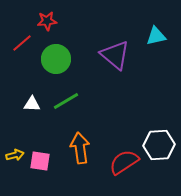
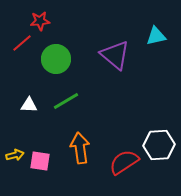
red star: moved 7 px left
white triangle: moved 3 px left, 1 px down
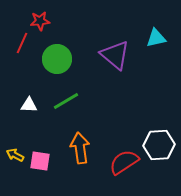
cyan triangle: moved 2 px down
red line: rotated 25 degrees counterclockwise
green circle: moved 1 px right
yellow arrow: rotated 138 degrees counterclockwise
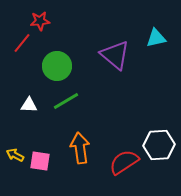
red line: rotated 15 degrees clockwise
green circle: moved 7 px down
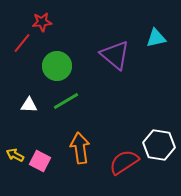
red star: moved 2 px right, 1 px down
white hexagon: rotated 12 degrees clockwise
pink square: rotated 20 degrees clockwise
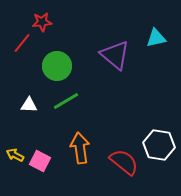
red semicircle: rotated 72 degrees clockwise
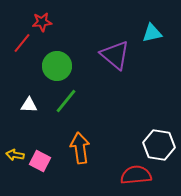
cyan triangle: moved 4 px left, 5 px up
green line: rotated 20 degrees counterclockwise
yellow arrow: rotated 18 degrees counterclockwise
red semicircle: moved 12 px right, 13 px down; rotated 44 degrees counterclockwise
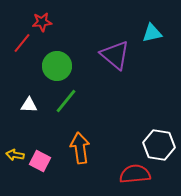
red semicircle: moved 1 px left, 1 px up
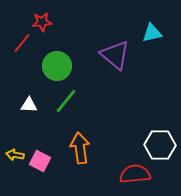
white hexagon: moved 1 px right; rotated 8 degrees counterclockwise
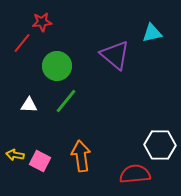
orange arrow: moved 1 px right, 8 px down
